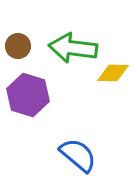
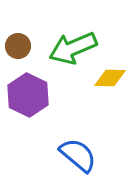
green arrow: rotated 30 degrees counterclockwise
yellow diamond: moved 3 px left, 5 px down
purple hexagon: rotated 9 degrees clockwise
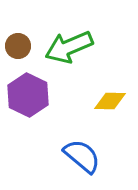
green arrow: moved 4 px left, 1 px up
yellow diamond: moved 23 px down
blue semicircle: moved 4 px right, 1 px down
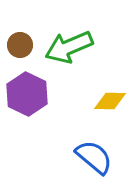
brown circle: moved 2 px right, 1 px up
purple hexagon: moved 1 px left, 1 px up
blue semicircle: moved 12 px right, 1 px down
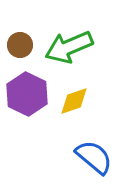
yellow diamond: moved 36 px left; rotated 20 degrees counterclockwise
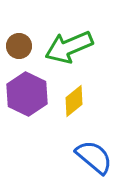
brown circle: moved 1 px left, 1 px down
yellow diamond: rotated 20 degrees counterclockwise
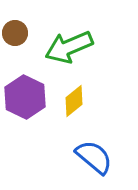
brown circle: moved 4 px left, 13 px up
purple hexagon: moved 2 px left, 3 px down
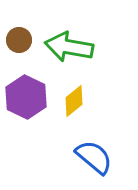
brown circle: moved 4 px right, 7 px down
green arrow: rotated 33 degrees clockwise
purple hexagon: moved 1 px right
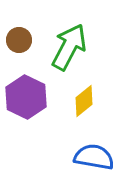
green arrow: rotated 108 degrees clockwise
yellow diamond: moved 10 px right
blue semicircle: rotated 30 degrees counterclockwise
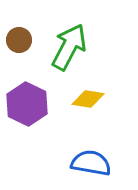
purple hexagon: moved 1 px right, 7 px down
yellow diamond: moved 4 px right, 2 px up; rotated 48 degrees clockwise
blue semicircle: moved 3 px left, 6 px down
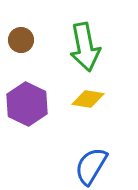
brown circle: moved 2 px right
green arrow: moved 16 px right; rotated 141 degrees clockwise
blue semicircle: moved 3 px down; rotated 69 degrees counterclockwise
